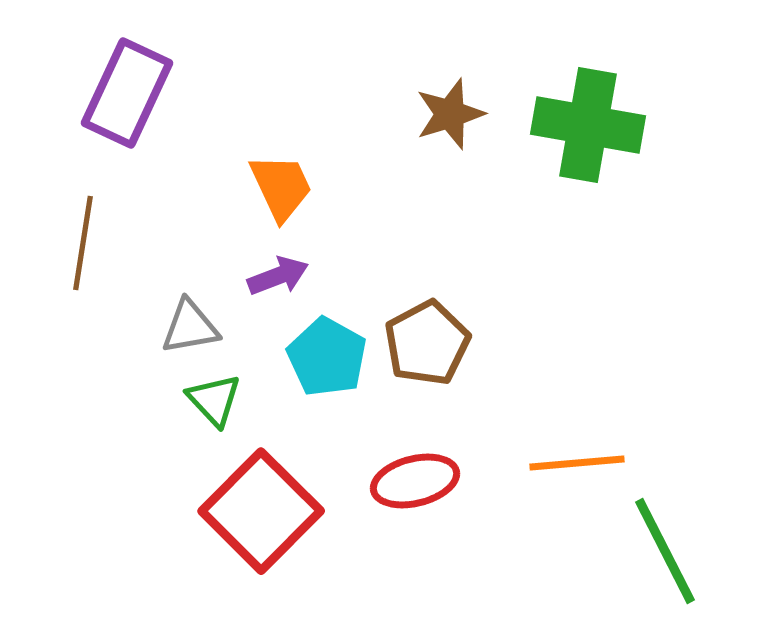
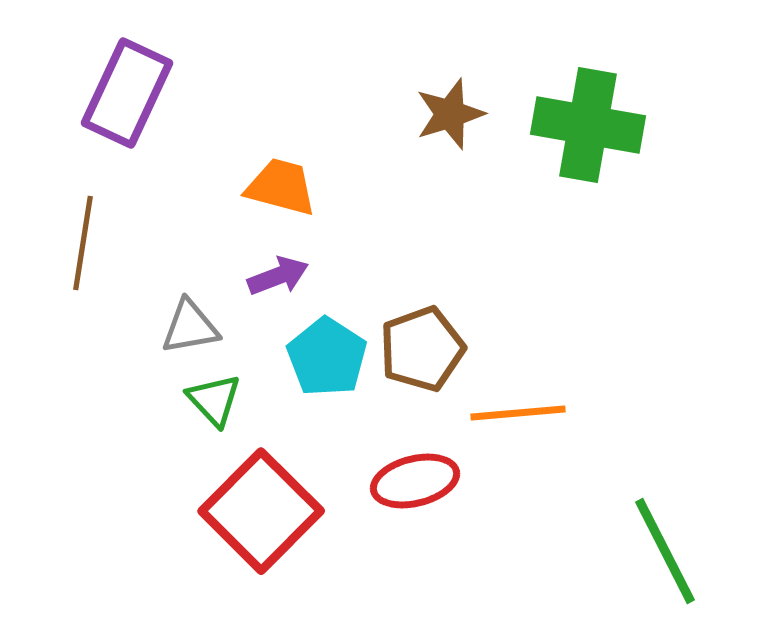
orange trapezoid: rotated 50 degrees counterclockwise
brown pentagon: moved 5 px left, 6 px down; rotated 8 degrees clockwise
cyan pentagon: rotated 4 degrees clockwise
orange line: moved 59 px left, 50 px up
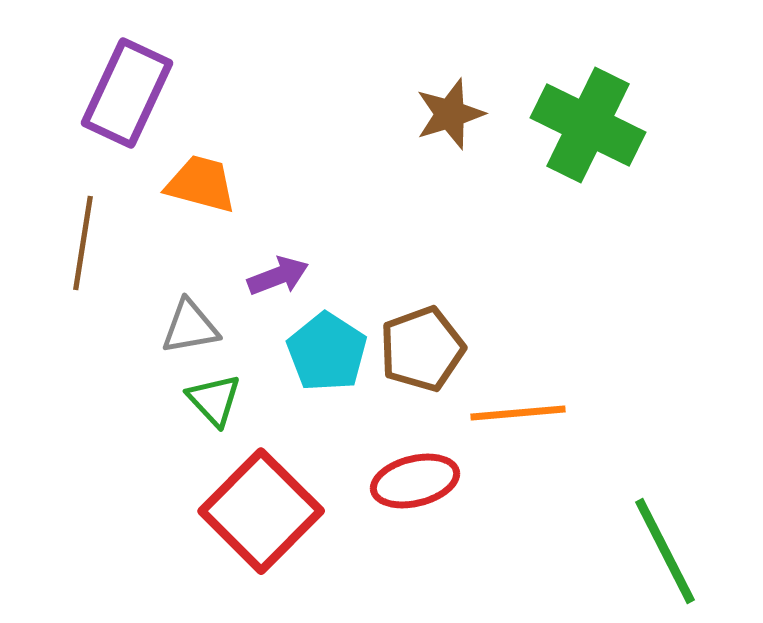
green cross: rotated 16 degrees clockwise
orange trapezoid: moved 80 px left, 3 px up
cyan pentagon: moved 5 px up
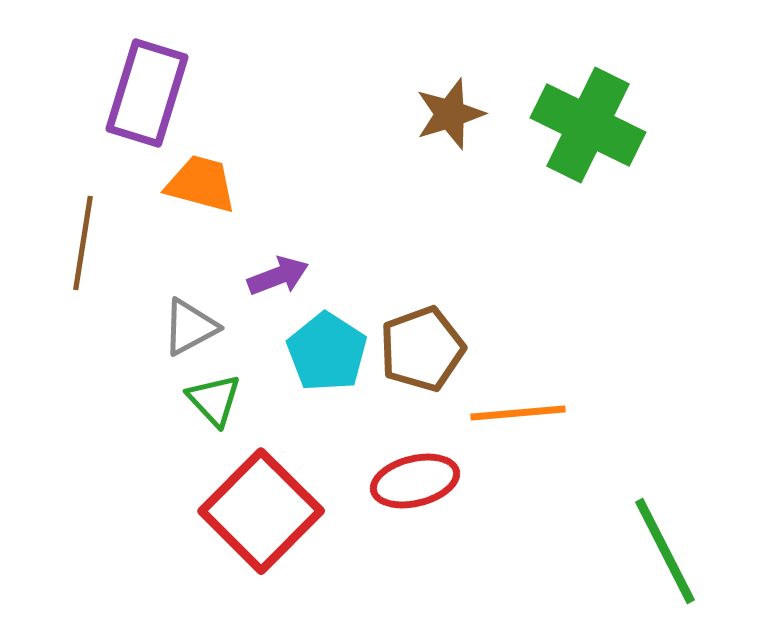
purple rectangle: moved 20 px right; rotated 8 degrees counterclockwise
gray triangle: rotated 18 degrees counterclockwise
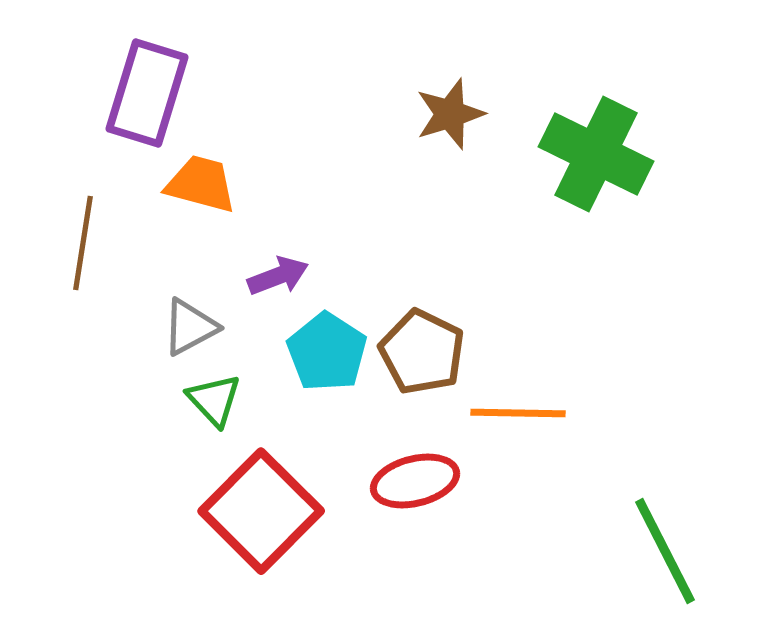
green cross: moved 8 px right, 29 px down
brown pentagon: moved 3 px down; rotated 26 degrees counterclockwise
orange line: rotated 6 degrees clockwise
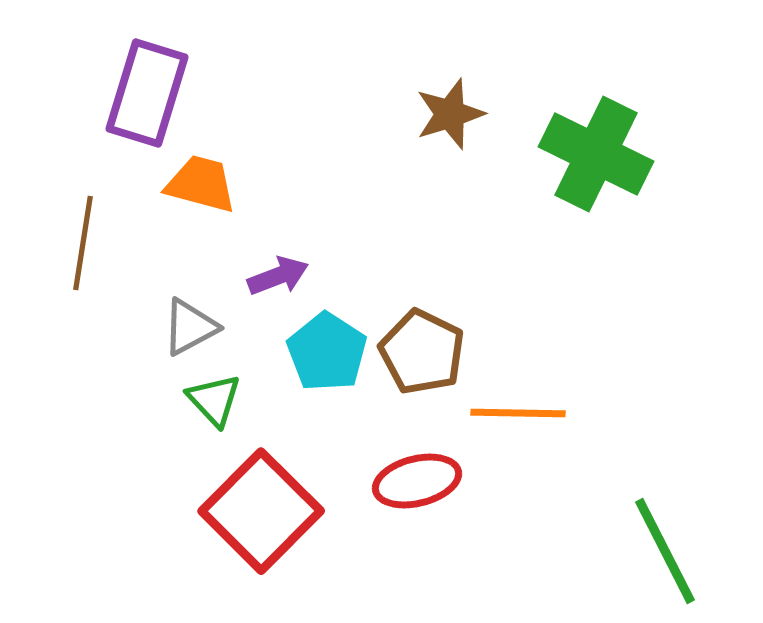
red ellipse: moved 2 px right
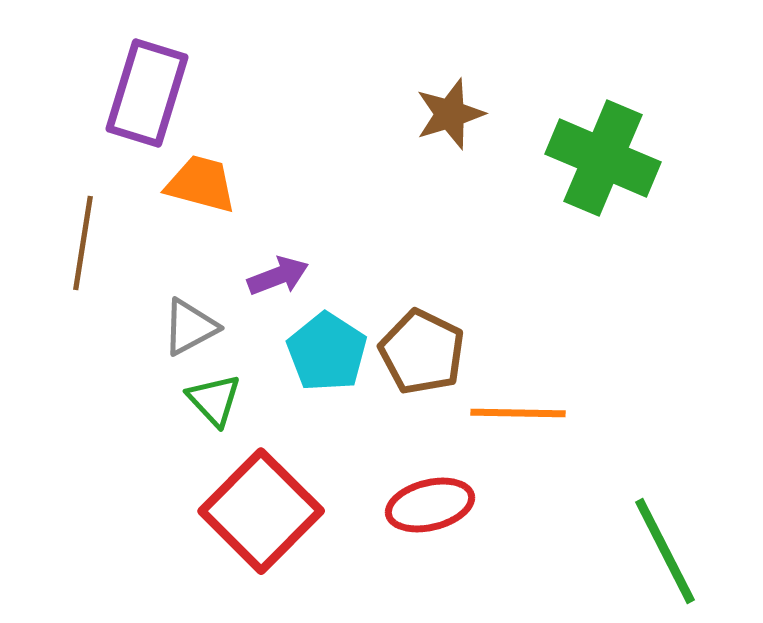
green cross: moved 7 px right, 4 px down; rotated 3 degrees counterclockwise
red ellipse: moved 13 px right, 24 px down
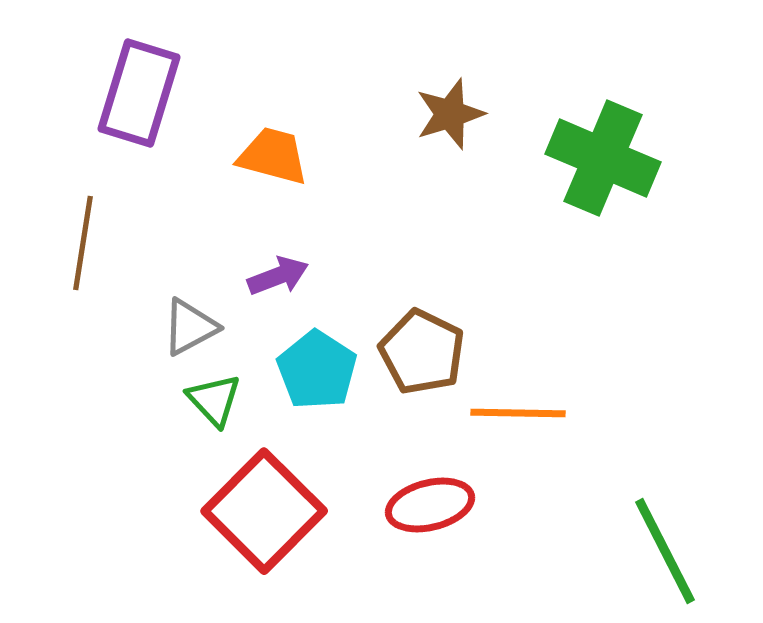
purple rectangle: moved 8 px left
orange trapezoid: moved 72 px right, 28 px up
cyan pentagon: moved 10 px left, 18 px down
red square: moved 3 px right
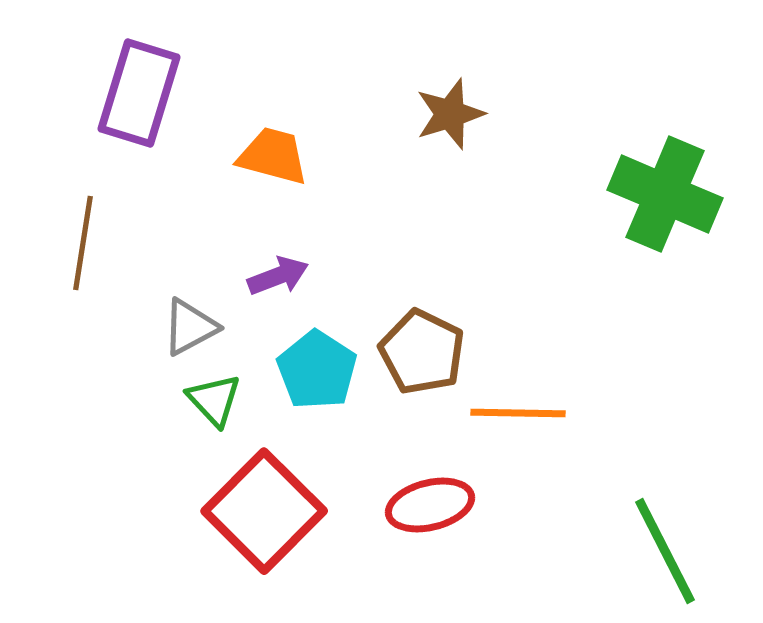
green cross: moved 62 px right, 36 px down
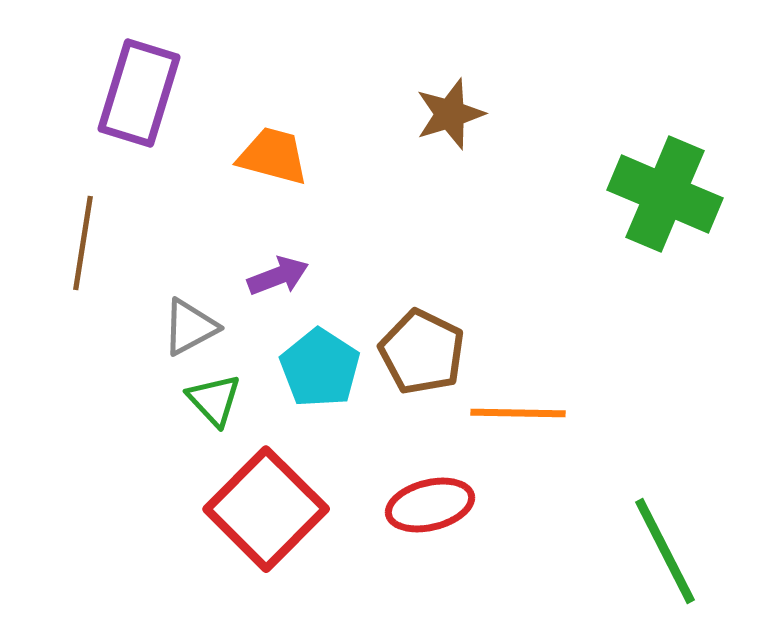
cyan pentagon: moved 3 px right, 2 px up
red square: moved 2 px right, 2 px up
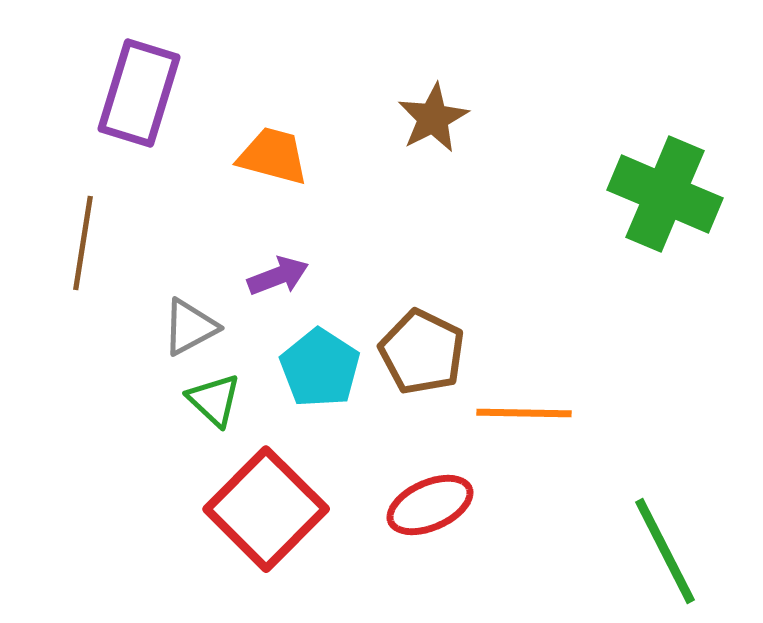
brown star: moved 17 px left, 4 px down; rotated 10 degrees counterclockwise
green triangle: rotated 4 degrees counterclockwise
orange line: moved 6 px right
red ellipse: rotated 10 degrees counterclockwise
